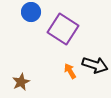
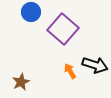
purple square: rotated 8 degrees clockwise
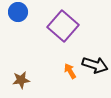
blue circle: moved 13 px left
purple square: moved 3 px up
brown star: moved 2 px up; rotated 18 degrees clockwise
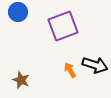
purple square: rotated 28 degrees clockwise
orange arrow: moved 1 px up
brown star: rotated 30 degrees clockwise
